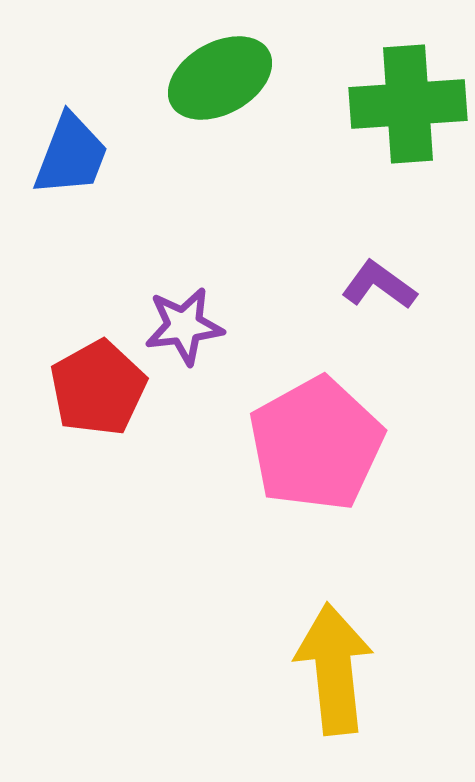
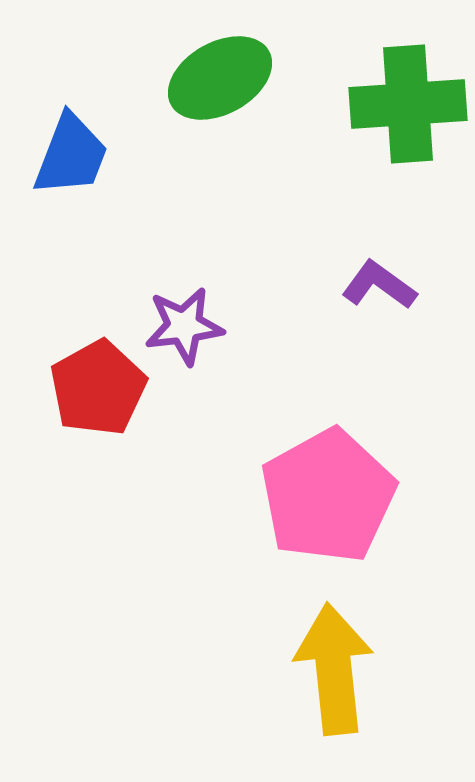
pink pentagon: moved 12 px right, 52 px down
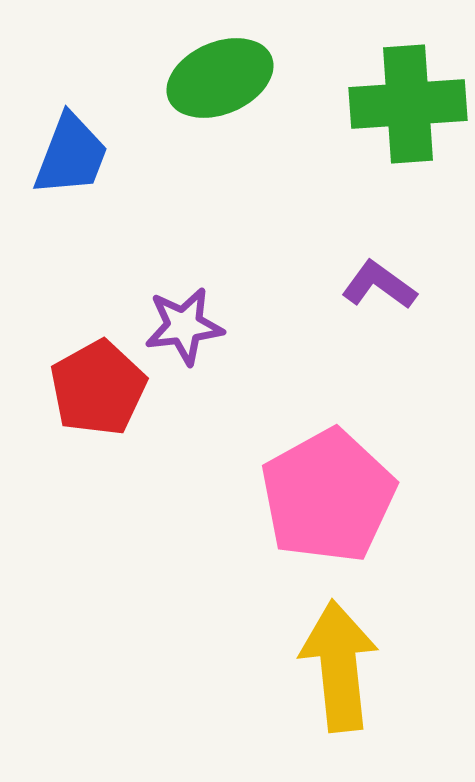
green ellipse: rotated 6 degrees clockwise
yellow arrow: moved 5 px right, 3 px up
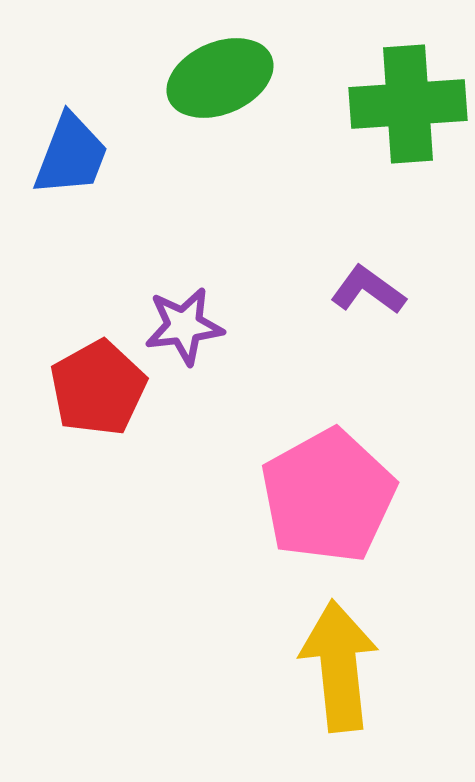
purple L-shape: moved 11 px left, 5 px down
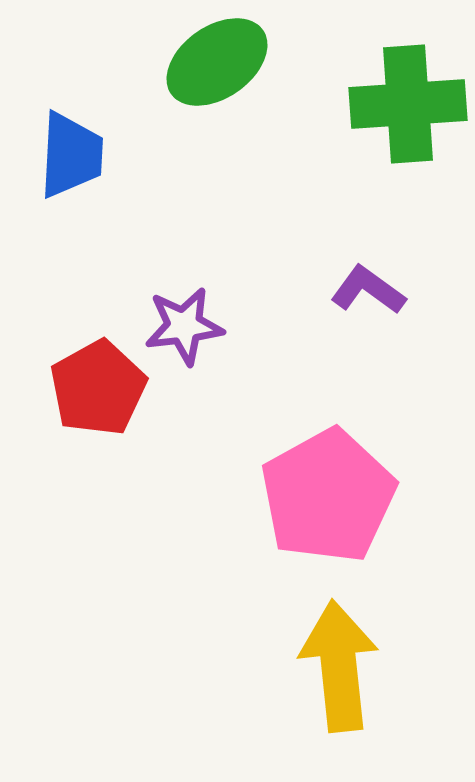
green ellipse: moved 3 px left, 16 px up; rotated 12 degrees counterclockwise
blue trapezoid: rotated 18 degrees counterclockwise
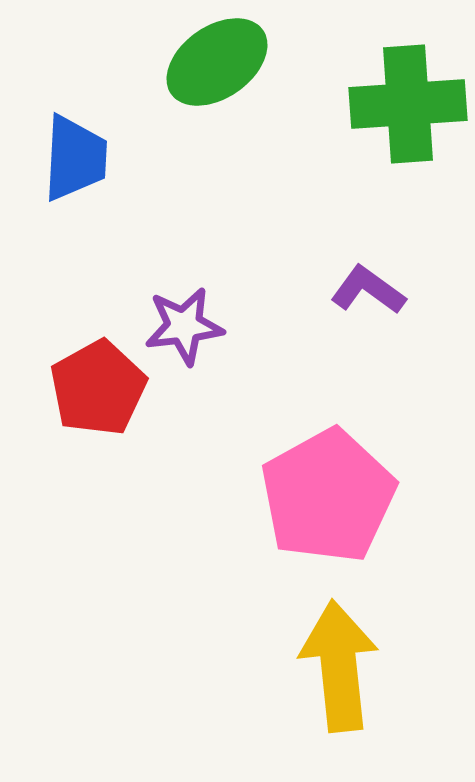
blue trapezoid: moved 4 px right, 3 px down
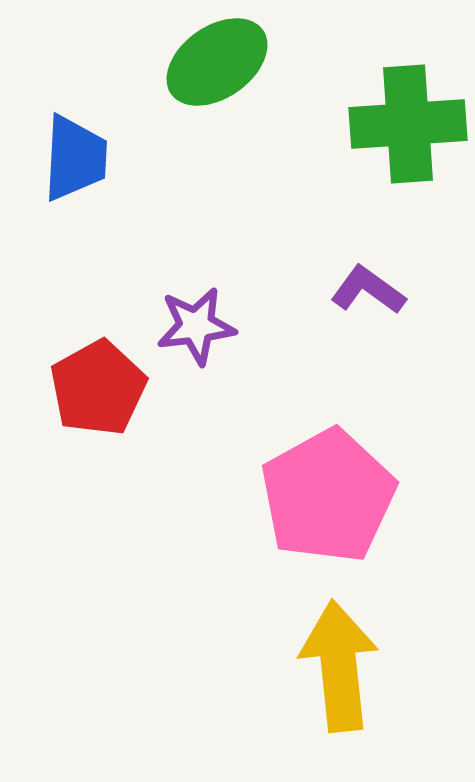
green cross: moved 20 px down
purple star: moved 12 px right
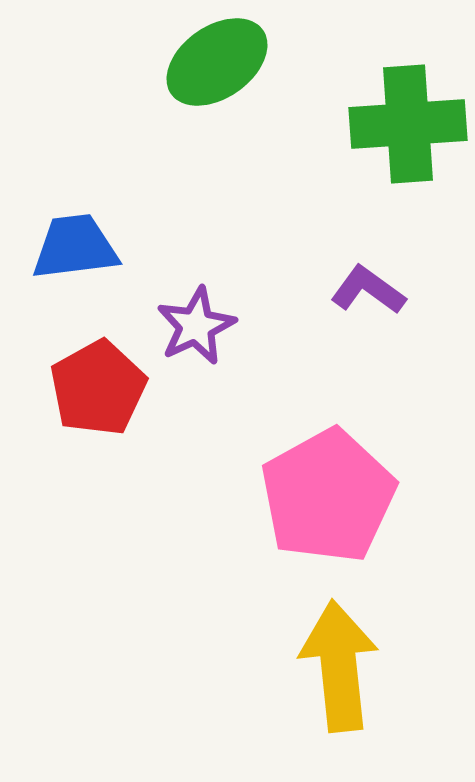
blue trapezoid: moved 89 px down; rotated 100 degrees counterclockwise
purple star: rotated 18 degrees counterclockwise
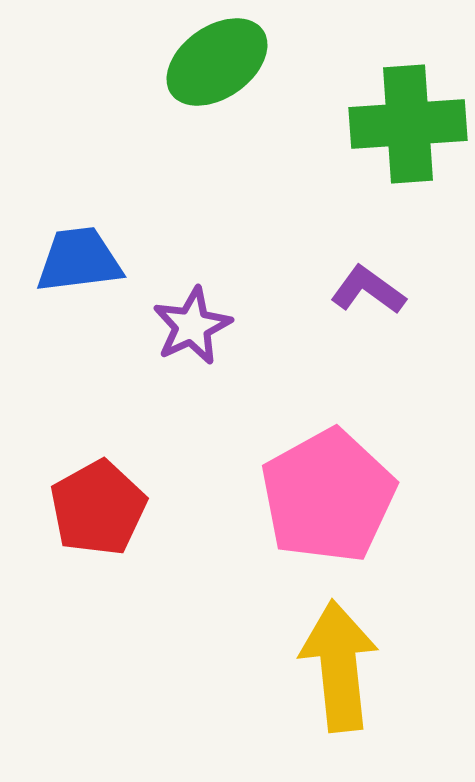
blue trapezoid: moved 4 px right, 13 px down
purple star: moved 4 px left
red pentagon: moved 120 px down
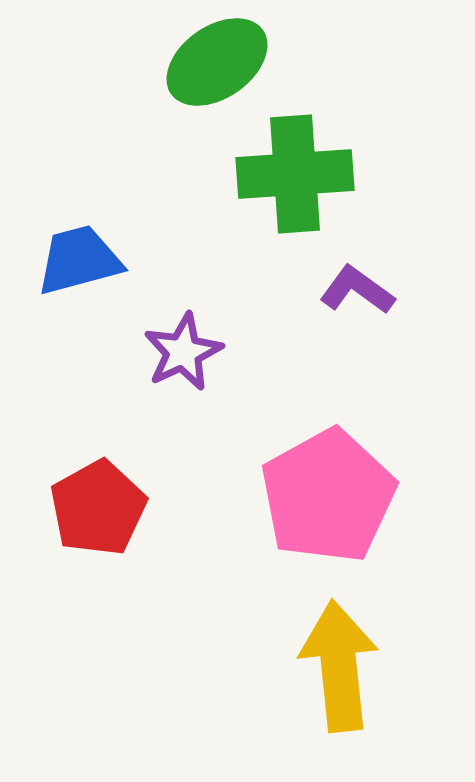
green cross: moved 113 px left, 50 px down
blue trapezoid: rotated 8 degrees counterclockwise
purple L-shape: moved 11 px left
purple star: moved 9 px left, 26 px down
